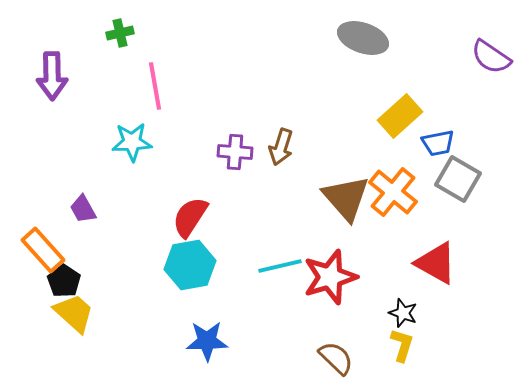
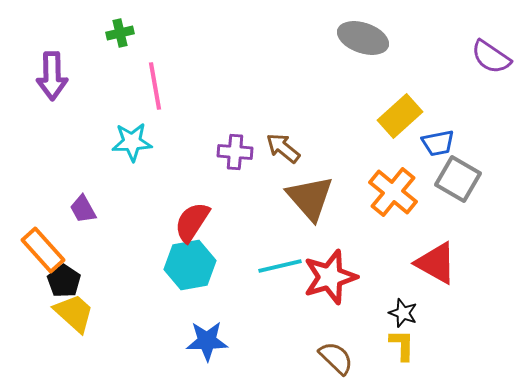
brown arrow: moved 2 px right, 1 px down; rotated 111 degrees clockwise
brown triangle: moved 36 px left
red semicircle: moved 2 px right, 5 px down
yellow L-shape: rotated 16 degrees counterclockwise
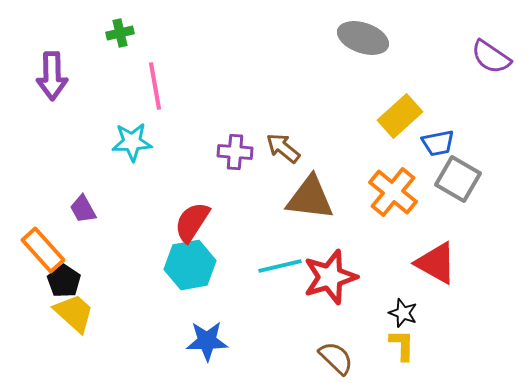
brown triangle: rotated 42 degrees counterclockwise
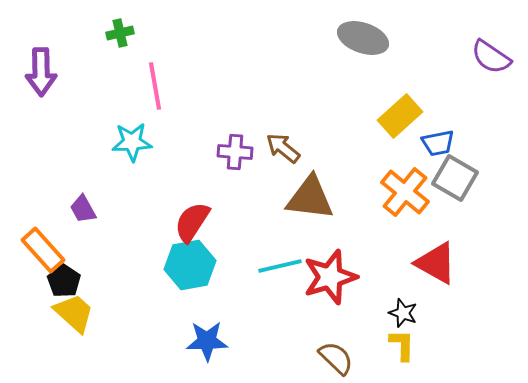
purple arrow: moved 11 px left, 4 px up
gray square: moved 3 px left, 1 px up
orange cross: moved 12 px right
